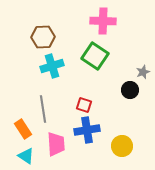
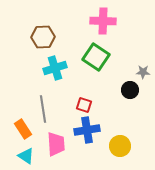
green square: moved 1 px right, 1 px down
cyan cross: moved 3 px right, 2 px down
gray star: rotated 24 degrees clockwise
yellow circle: moved 2 px left
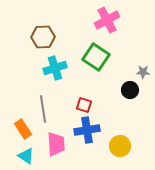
pink cross: moved 4 px right, 1 px up; rotated 30 degrees counterclockwise
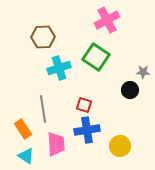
cyan cross: moved 4 px right
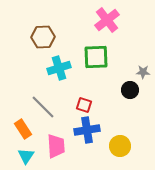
pink cross: rotated 10 degrees counterclockwise
green square: rotated 36 degrees counterclockwise
gray line: moved 2 px up; rotated 36 degrees counterclockwise
pink trapezoid: moved 2 px down
cyan triangle: rotated 30 degrees clockwise
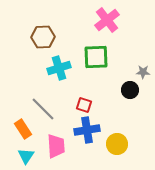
gray line: moved 2 px down
yellow circle: moved 3 px left, 2 px up
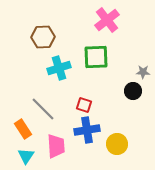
black circle: moved 3 px right, 1 px down
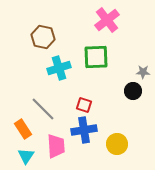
brown hexagon: rotated 15 degrees clockwise
blue cross: moved 3 px left
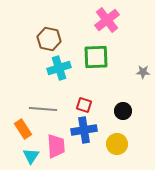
brown hexagon: moved 6 px right, 2 px down
black circle: moved 10 px left, 20 px down
gray line: rotated 40 degrees counterclockwise
cyan triangle: moved 5 px right
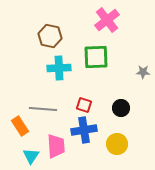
brown hexagon: moved 1 px right, 3 px up
cyan cross: rotated 15 degrees clockwise
black circle: moved 2 px left, 3 px up
orange rectangle: moved 3 px left, 3 px up
